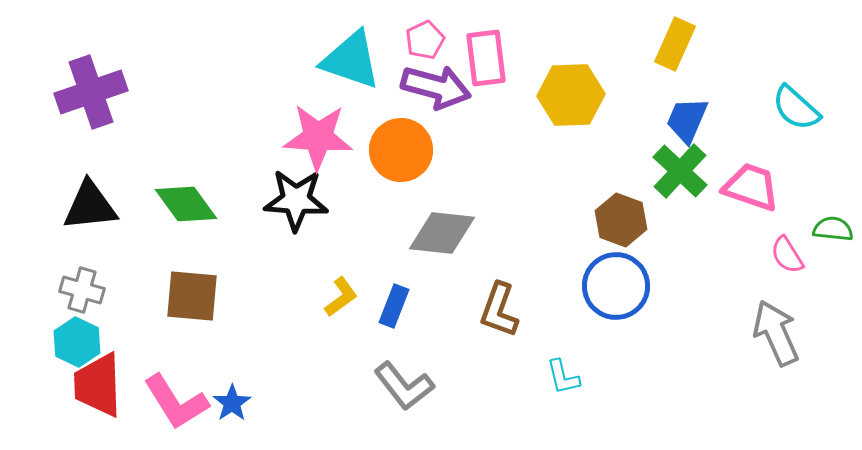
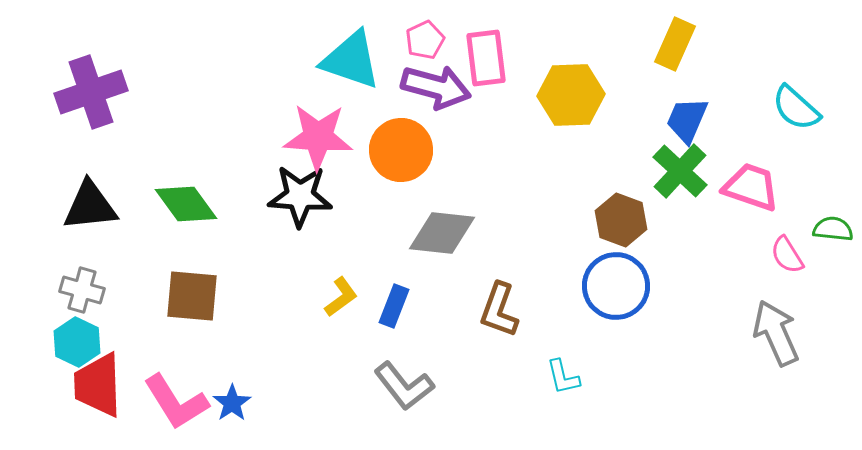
black star: moved 4 px right, 4 px up
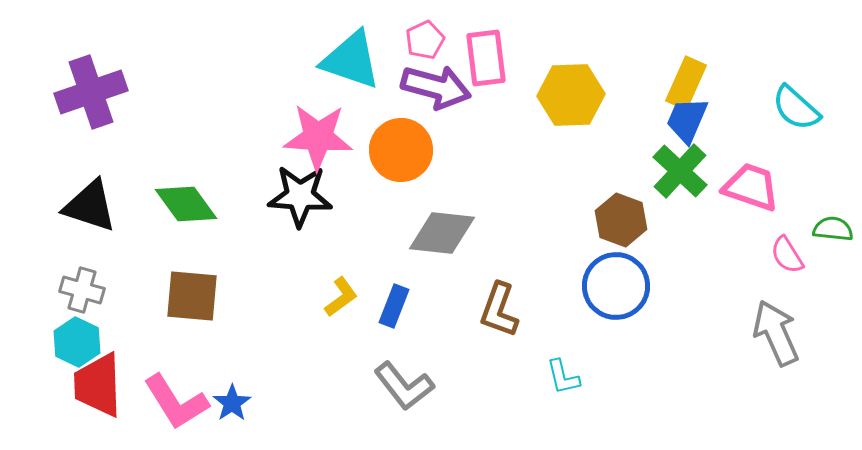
yellow rectangle: moved 11 px right, 39 px down
black triangle: rotated 24 degrees clockwise
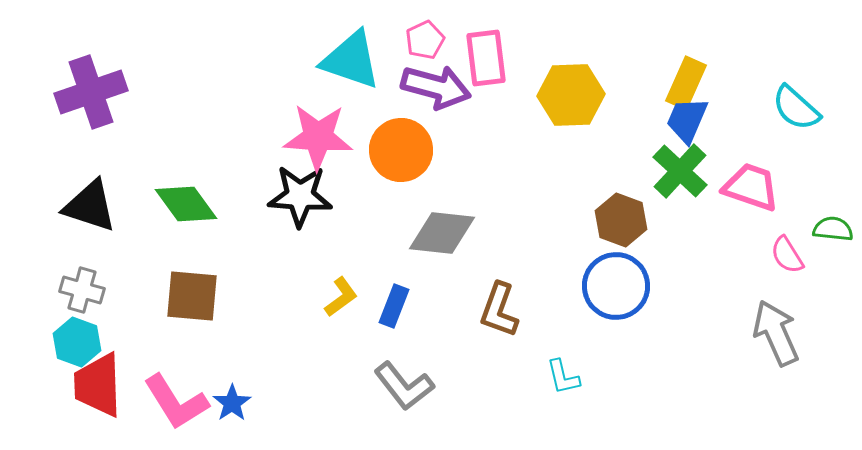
cyan hexagon: rotated 6 degrees counterclockwise
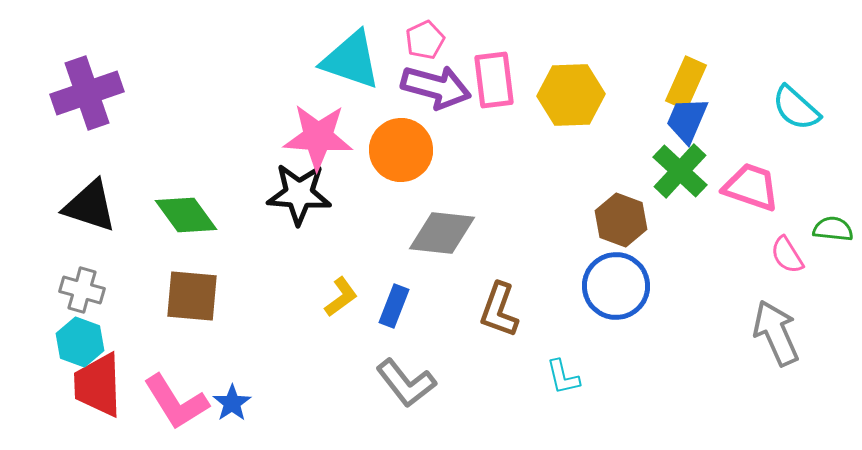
pink rectangle: moved 8 px right, 22 px down
purple cross: moved 4 px left, 1 px down
black star: moved 1 px left, 2 px up
green diamond: moved 11 px down
cyan hexagon: moved 3 px right
gray L-shape: moved 2 px right, 3 px up
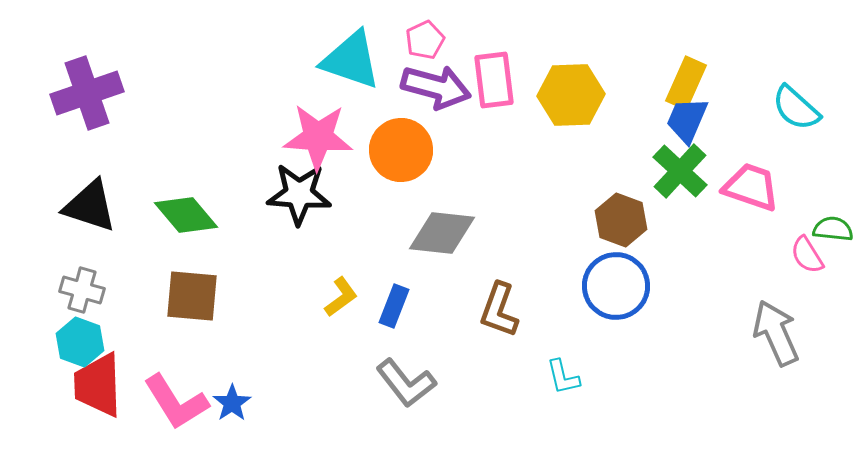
green diamond: rotated 4 degrees counterclockwise
pink semicircle: moved 20 px right
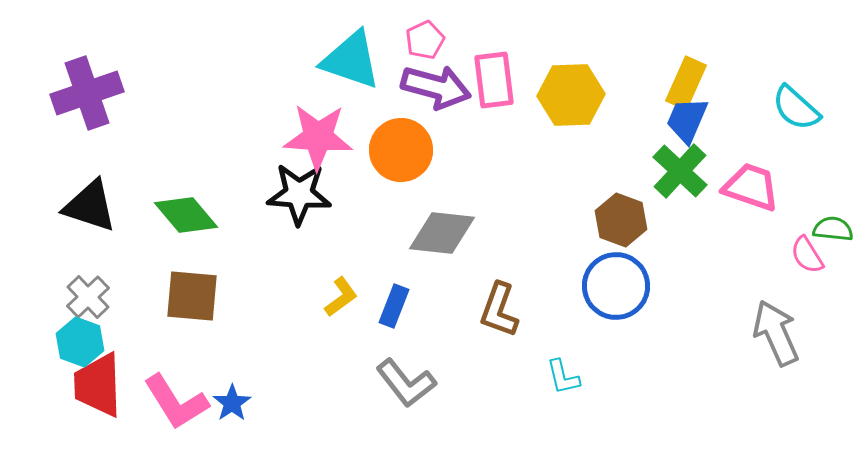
gray cross: moved 6 px right, 7 px down; rotated 30 degrees clockwise
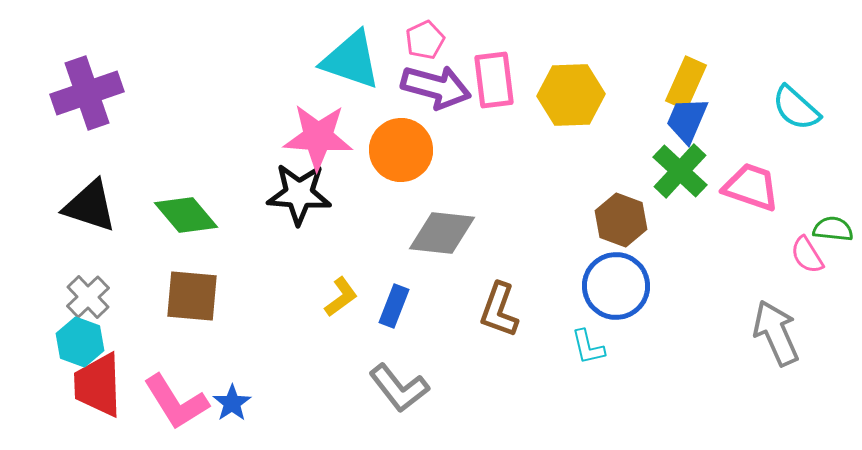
cyan L-shape: moved 25 px right, 30 px up
gray L-shape: moved 7 px left, 5 px down
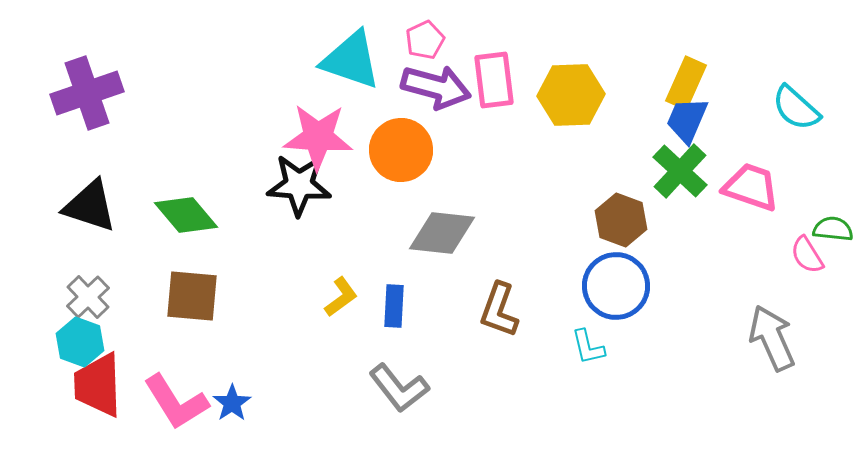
black star: moved 9 px up
blue rectangle: rotated 18 degrees counterclockwise
gray arrow: moved 4 px left, 5 px down
